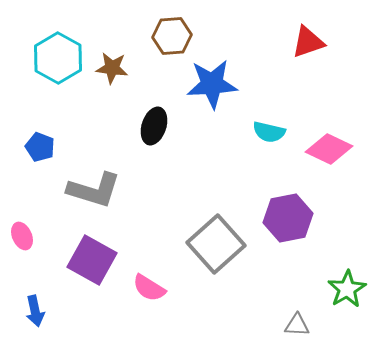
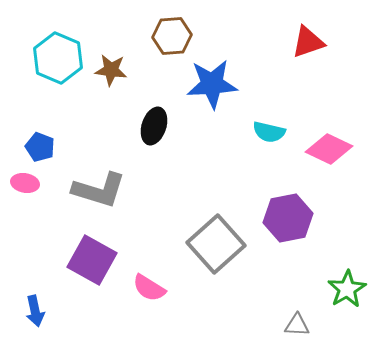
cyan hexagon: rotated 6 degrees counterclockwise
brown star: moved 1 px left, 2 px down
gray L-shape: moved 5 px right
pink ellipse: moved 3 px right, 53 px up; rotated 56 degrees counterclockwise
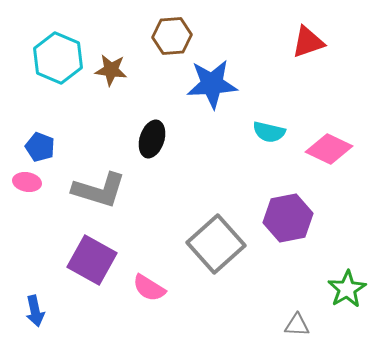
black ellipse: moved 2 px left, 13 px down
pink ellipse: moved 2 px right, 1 px up
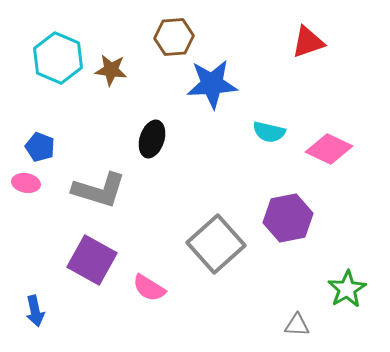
brown hexagon: moved 2 px right, 1 px down
pink ellipse: moved 1 px left, 1 px down
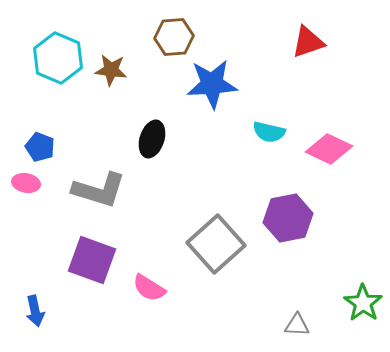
purple square: rotated 9 degrees counterclockwise
green star: moved 16 px right, 14 px down; rotated 6 degrees counterclockwise
